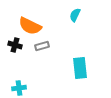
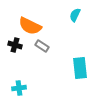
gray rectangle: rotated 48 degrees clockwise
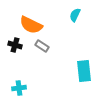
orange semicircle: moved 1 px right, 1 px up
cyan rectangle: moved 4 px right, 3 px down
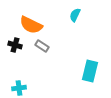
cyan rectangle: moved 6 px right; rotated 20 degrees clockwise
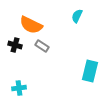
cyan semicircle: moved 2 px right, 1 px down
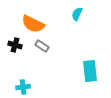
cyan semicircle: moved 2 px up
orange semicircle: moved 2 px right, 1 px up
cyan rectangle: rotated 20 degrees counterclockwise
cyan cross: moved 4 px right, 1 px up
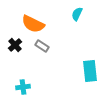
black cross: rotated 32 degrees clockwise
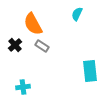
orange semicircle: rotated 35 degrees clockwise
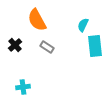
cyan semicircle: moved 6 px right, 11 px down
orange semicircle: moved 4 px right, 4 px up
gray rectangle: moved 5 px right, 1 px down
cyan rectangle: moved 5 px right, 25 px up
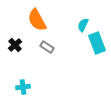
cyan rectangle: moved 2 px right, 3 px up; rotated 15 degrees counterclockwise
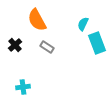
cyan semicircle: moved 1 px up
